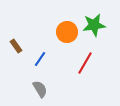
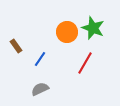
green star: moved 1 px left, 3 px down; rotated 30 degrees clockwise
gray semicircle: rotated 84 degrees counterclockwise
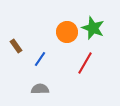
gray semicircle: rotated 24 degrees clockwise
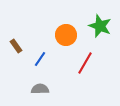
green star: moved 7 px right, 2 px up
orange circle: moved 1 px left, 3 px down
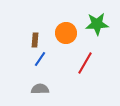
green star: moved 3 px left, 2 px up; rotated 25 degrees counterclockwise
orange circle: moved 2 px up
brown rectangle: moved 19 px right, 6 px up; rotated 40 degrees clockwise
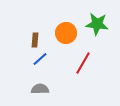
green star: rotated 10 degrees clockwise
blue line: rotated 14 degrees clockwise
red line: moved 2 px left
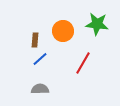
orange circle: moved 3 px left, 2 px up
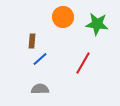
orange circle: moved 14 px up
brown rectangle: moved 3 px left, 1 px down
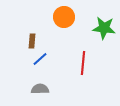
orange circle: moved 1 px right
green star: moved 7 px right, 4 px down
red line: rotated 25 degrees counterclockwise
